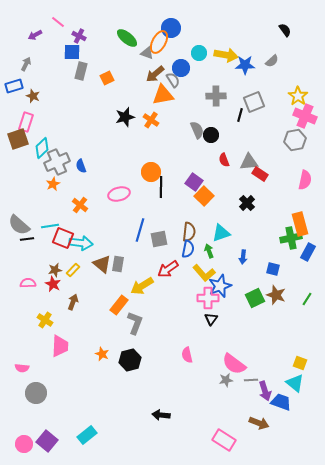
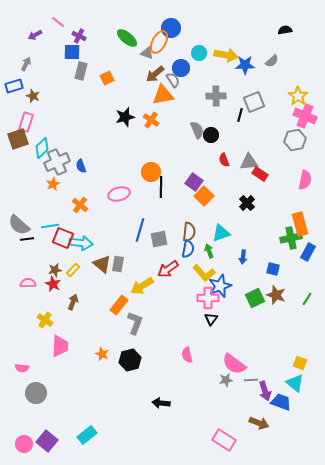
black semicircle at (285, 30): rotated 64 degrees counterclockwise
black arrow at (161, 415): moved 12 px up
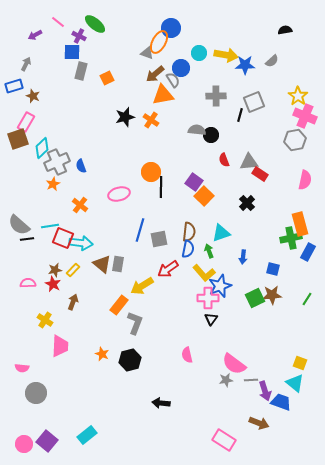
green ellipse at (127, 38): moved 32 px left, 14 px up
pink rectangle at (26, 122): rotated 12 degrees clockwise
gray semicircle at (197, 130): rotated 60 degrees counterclockwise
brown star at (276, 295): moved 4 px left; rotated 24 degrees counterclockwise
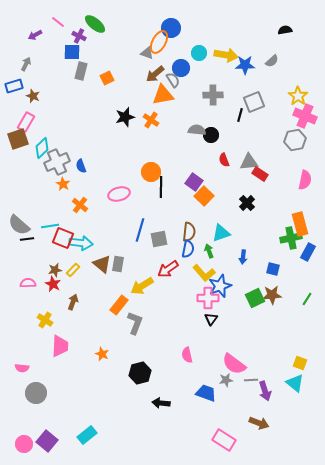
gray cross at (216, 96): moved 3 px left, 1 px up
orange star at (53, 184): moved 10 px right; rotated 16 degrees counterclockwise
black hexagon at (130, 360): moved 10 px right, 13 px down
blue trapezoid at (281, 402): moved 75 px left, 9 px up
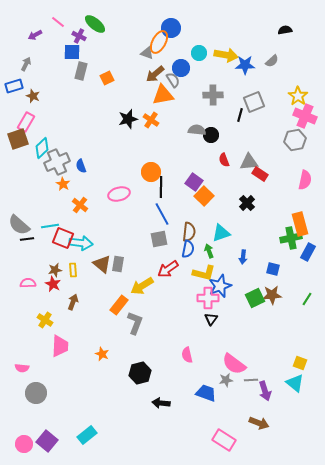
black star at (125, 117): moved 3 px right, 2 px down
blue line at (140, 230): moved 22 px right, 16 px up; rotated 45 degrees counterclockwise
yellow rectangle at (73, 270): rotated 48 degrees counterclockwise
yellow L-shape at (204, 273): rotated 35 degrees counterclockwise
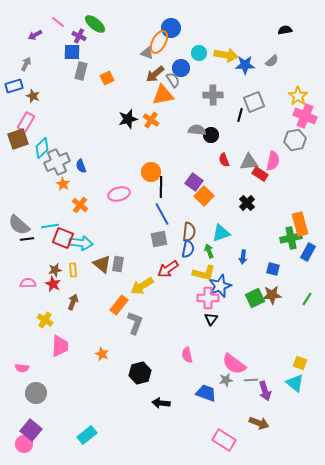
pink semicircle at (305, 180): moved 32 px left, 19 px up
purple square at (47, 441): moved 16 px left, 11 px up
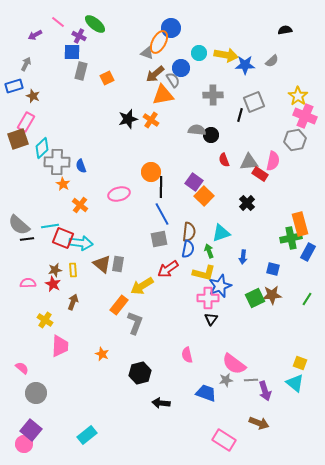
gray cross at (57, 162): rotated 25 degrees clockwise
pink semicircle at (22, 368): rotated 144 degrees counterclockwise
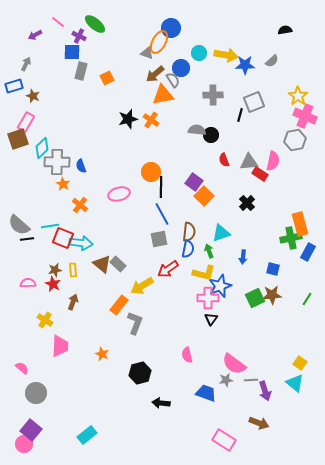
gray rectangle at (118, 264): rotated 56 degrees counterclockwise
yellow square at (300, 363): rotated 16 degrees clockwise
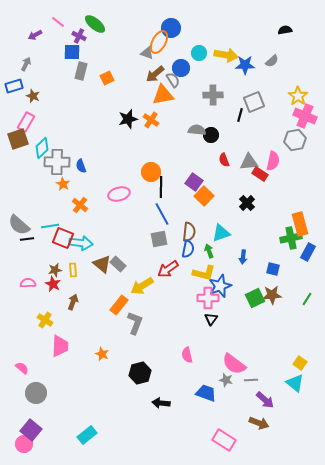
gray star at (226, 380): rotated 24 degrees clockwise
purple arrow at (265, 391): moved 9 px down; rotated 30 degrees counterclockwise
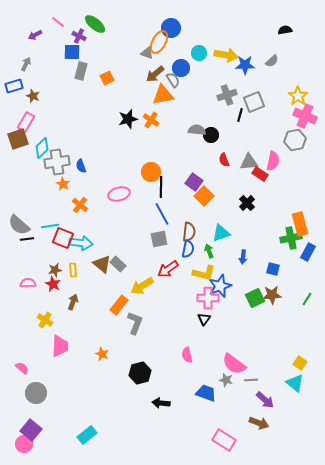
gray cross at (213, 95): moved 14 px right; rotated 18 degrees counterclockwise
gray cross at (57, 162): rotated 10 degrees counterclockwise
black triangle at (211, 319): moved 7 px left
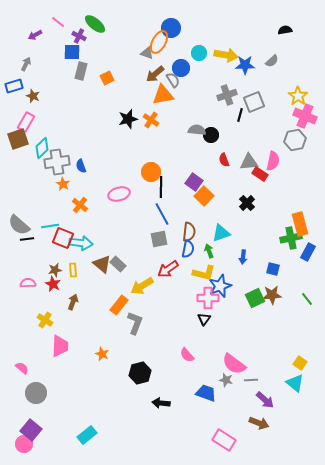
green line at (307, 299): rotated 72 degrees counterclockwise
pink semicircle at (187, 355): rotated 28 degrees counterclockwise
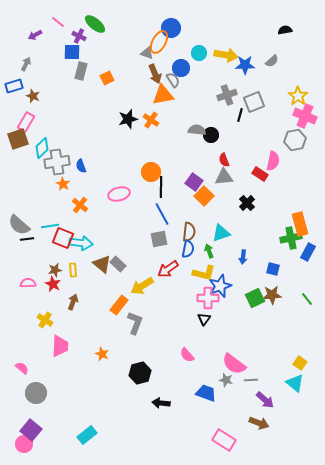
brown arrow at (155, 74): rotated 72 degrees counterclockwise
gray triangle at (249, 162): moved 25 px left, 15 px down
